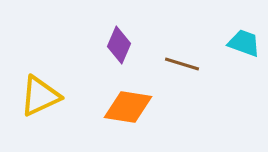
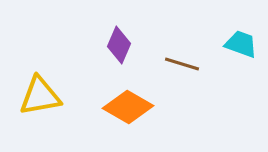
cyan trapezoid: moved 3 px left, 1 px down
yellow triangle: rotated 15 degrees clockwise
orange diamond: rotated 21 degrees clockwise
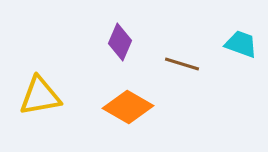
purple diamond: moved 1 px right, 3 px up
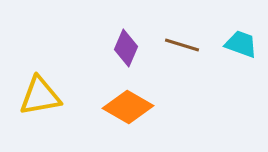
purple diamond: moved 6 px right, 6 px down
brown line: moved 19 px up
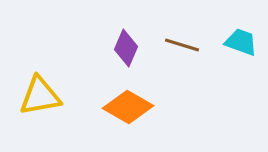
cyan trapezoid: moved 2 px up
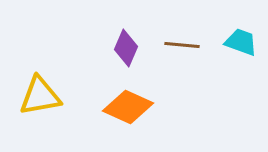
brown line: rotated 12 degrees counterclockwise
orange diamond: rotated 6 degrees counterclockwise
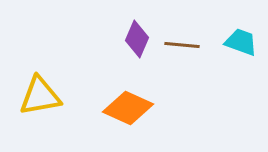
purple diamond: moved 11 px right, 9 px up
orange diamond: moved 1 px down
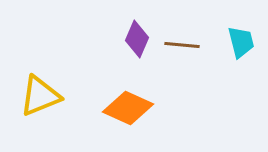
cyan trapezoid: rotated 56 degrees clockwise
yellow triangle: rotated 12 degrees counterclockwise
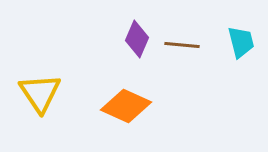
yellow triangle: moved 3 px up; rotated 42 degrees counterclockwise
orange diamond: moved 2 px left, 2 px up
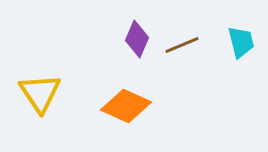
brown line: rotated 28 degrees counterclockwise
